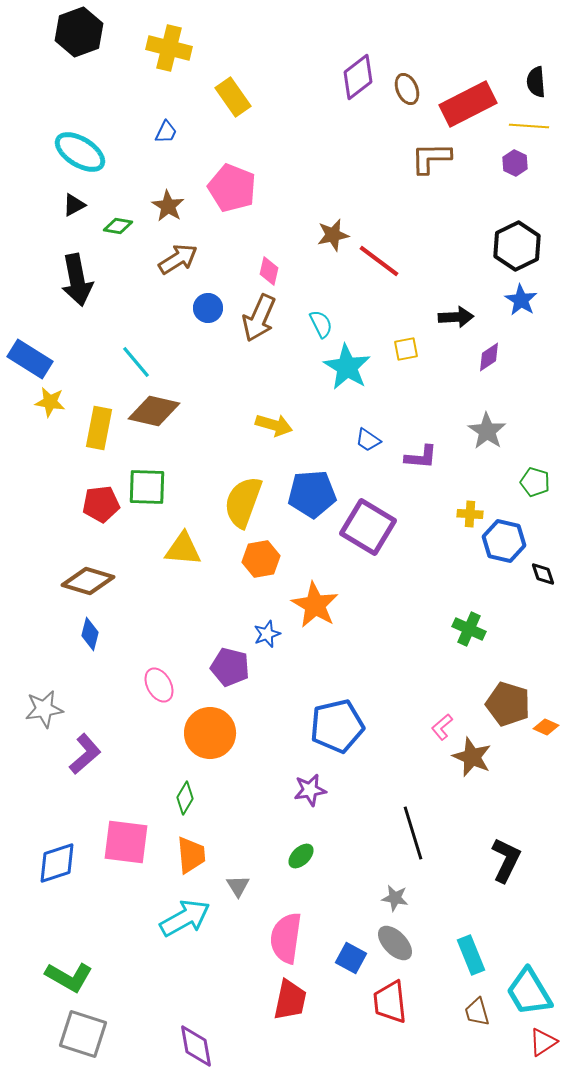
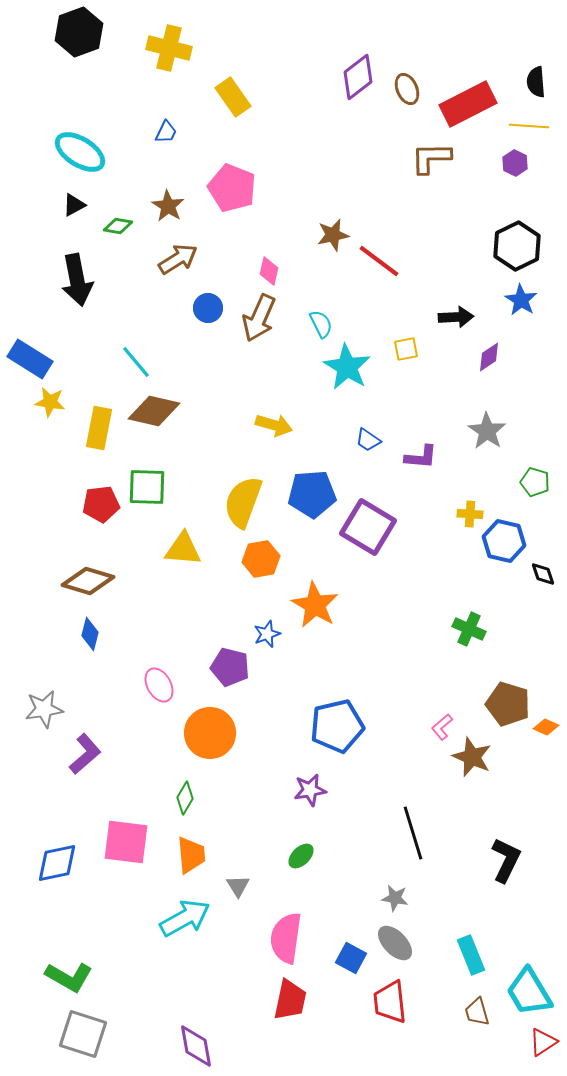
blue diamond at (57, 863): rotated 6 degrees clockwise
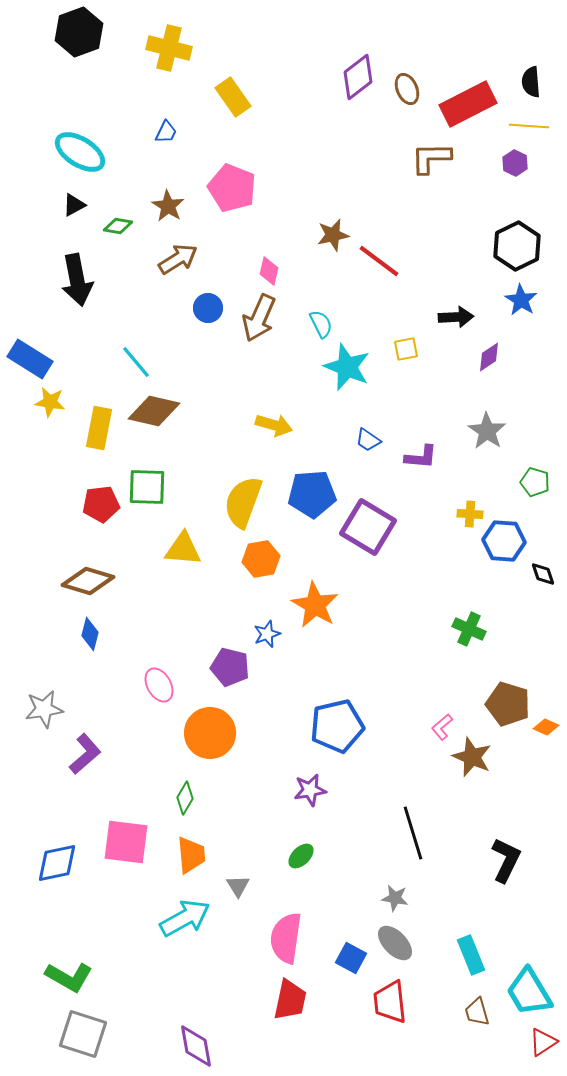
black semicircle at (536, 82): moved 5 px left
cyan star at (347, 367): rotated 9 degrees counterclockwise
blue hexagon at (504, 541): rotated 9 degrees counterclockwise
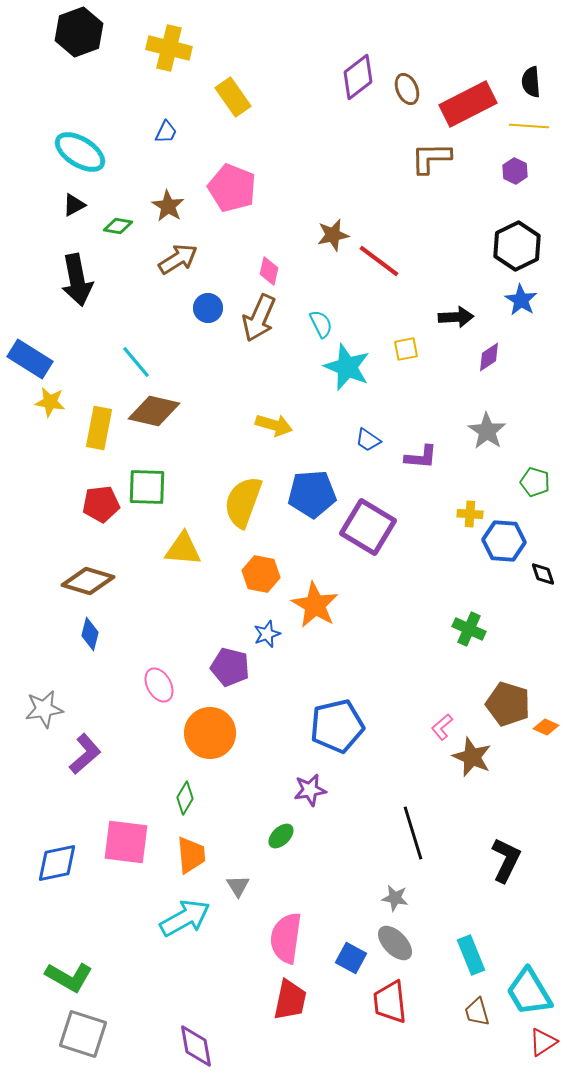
purple hexagon at (515, 163): moved 8 px down
orange hexagon at (261, 559): moved 15 px down; rotated 21 degrees clockwise
green ellipse at (301, 856): moved 20 px left, 20 px up
